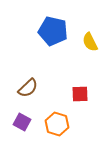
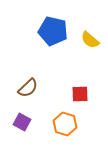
yellow semicircle: moved 2 px up; rotated 24 degrees counterclockwise
orange hexagon: moved 8 px right
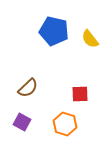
blue pentagon: moved 1 px right
yellow semicircle: moved 1 px up; rotated 12 degrees clockwise
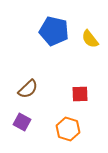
brown semicircle: moved 1 px down
orange hexagon: moved 3 px right, 5 px down
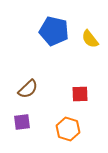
purple square: rotated 36 degrees counterclockwise
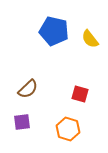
red square: rotated 18 degrees clockwise
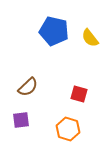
yellow semicircle: moved 1 px up
brown semicircle: moved 2 px up
red square: moved 1 px left
purple square: moved 1 px left, 2 px up
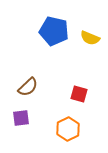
yellow semicircle: rotated 30 degrees counterclockwise
purple square: moved 2 px up
orange hexagon: rotated 15 degrees clockwise
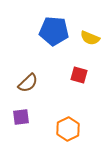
blue pentagon: rotated 8 degrees counterclockwise
brown semicircle: moved 4 px up
red square: moved 19 px up
purple square: moved 1 px up
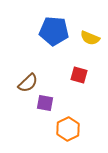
purple square: moved 24 px right, 14 px up; rotated 18 degrees clockwise
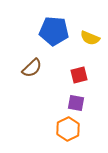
red square: rotated 30 degrees counterclockwise
brown semicircle: moved 4 px right, 15 px up
purple square: moved 31 px right
